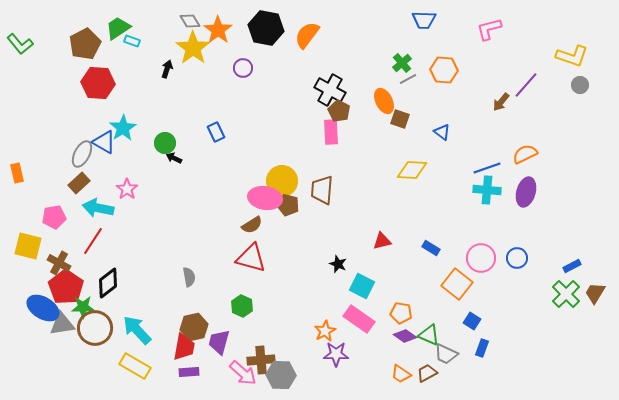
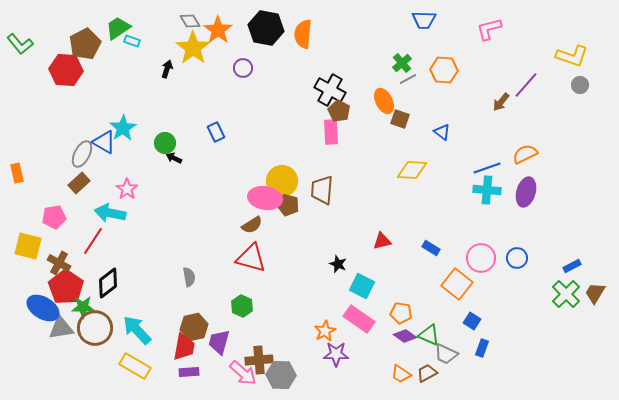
orange semicircle at (307, 35): moved 4 px left, 1 px up; rotated 32 degrees counterclockwise
red hexagon at (98, 83): moved 32 px left, 13 px up
cyan arrow at (98, 208): moved 12 px right, 5 px down
gray triangle at (62, 324): moved 1 px left, 4 px down
brown cross at (261, 360): moved 2 px left
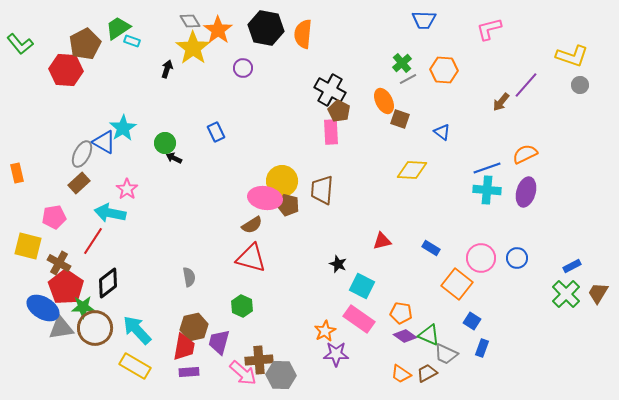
brown trapezoid at (595, 293): moved 3 px right
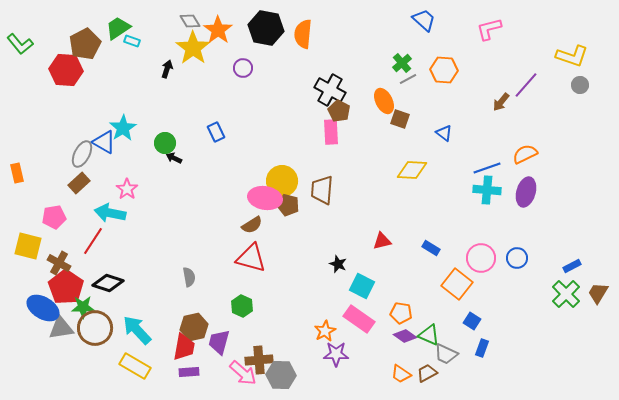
blue trapezoid at (424, 20): rotated 140 degrees counterclockwise
blue triangle at (442, 132): moved 2 px right, 1 px down
black diamond at (108, 283): rotated 56 degrees clockwise
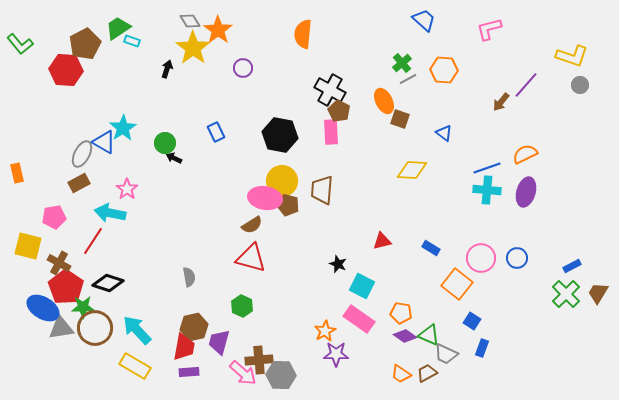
black hexagon at (266, 28): moved 14 px right, 107 px down
brown rectangle at (79, 183): rotated 15 degrees clockwise
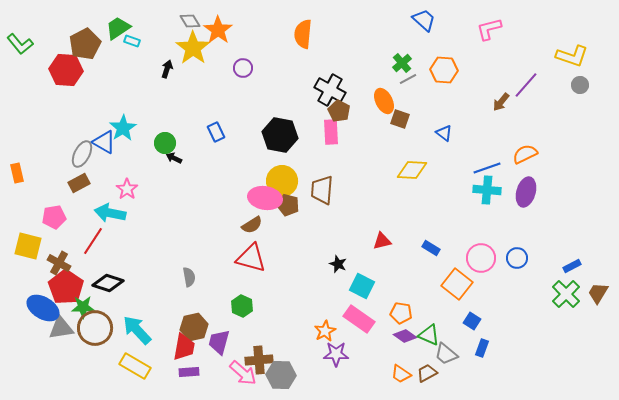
gray trapezoid at (446, 354): rotated 15 degrees clockwise
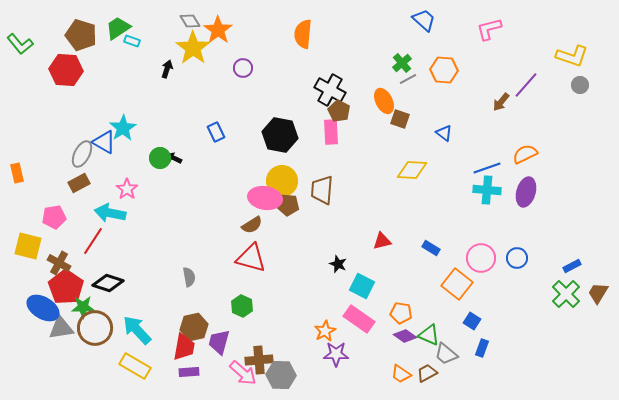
brown pentagon at (85, 44): moved 4 px left, 9 px up; rotated 28 degrees counterclockwise
green circle at (165, 143): moved 5 px left, 15 px down
brown pentagon at (288, 205): rotated 10 degrees counterclockwise
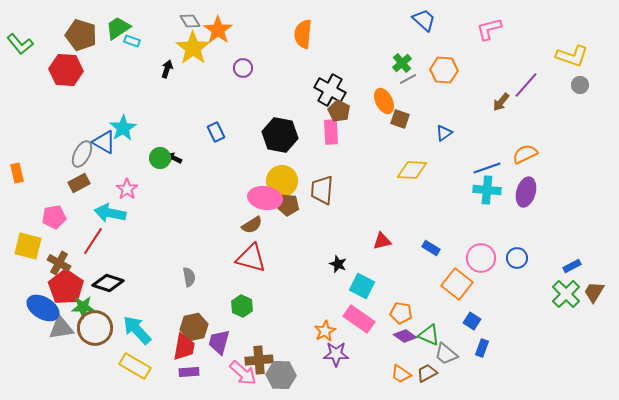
blue triangle at (444, 133): rotated 48 degrees clockwise
brown trapezoid at (598, 293): moved 4 px left, 1 px up
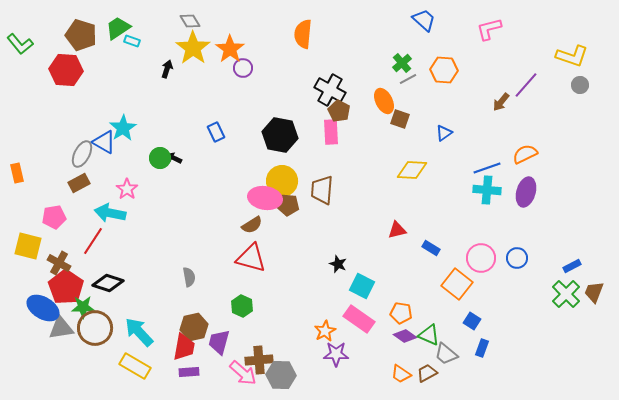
orange star at (218, 30): moved 12 px right, 19 px down
red triangle at (382, 241): moved 15 px right, 11 px up
brown trapezoid at (594, 292): rotated 10 degrees counterclockwise
cyan arrow at (137, 330): moved 2 px right, 2 px down
